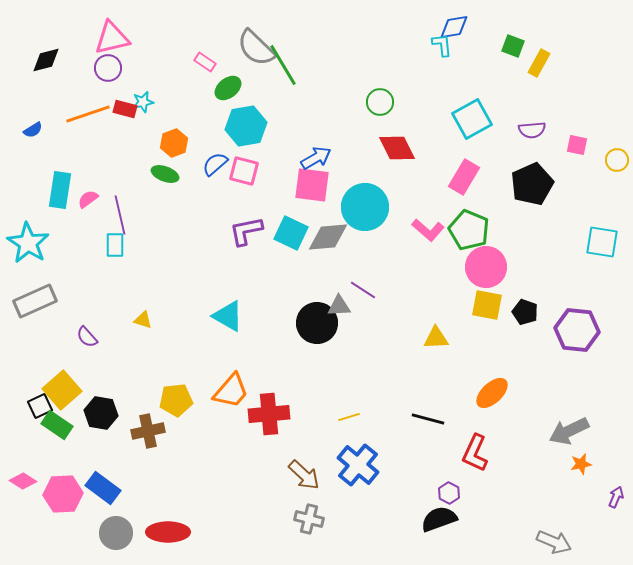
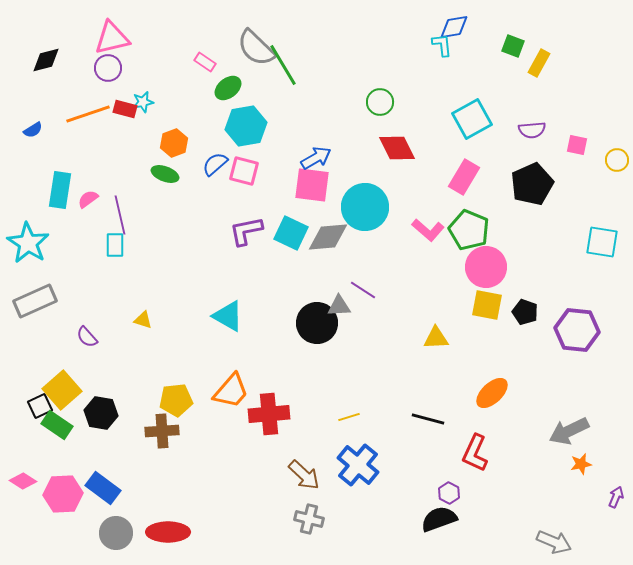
brown cross at (148, 431): moved 14 px right; rotated 8 degrees clockwise
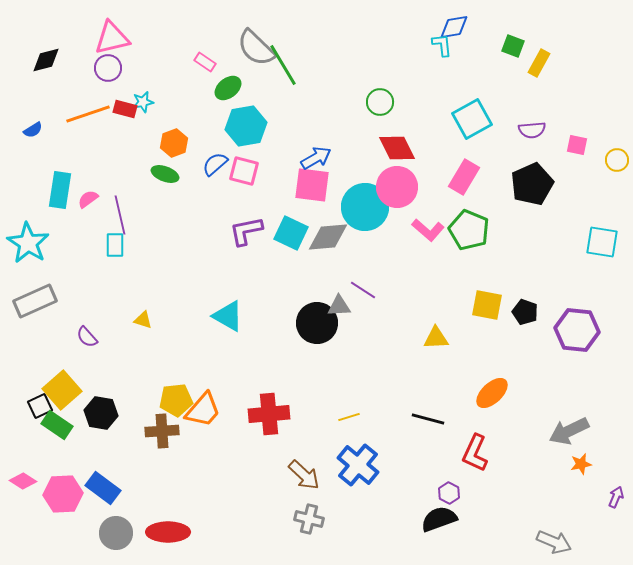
pink circle at (486, 267): moved 89 px left, 80 px up
orange trapezoid at (231, 391): moved 28 px left, 19 px down
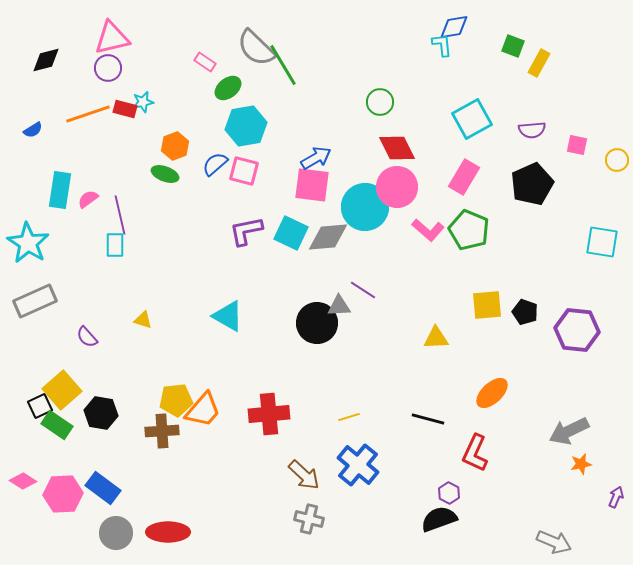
orange hexagon at (174, 143): moved 1 px right, 3 px down
yellow square at (487, 305): rotated 16 degrees counterclockwise
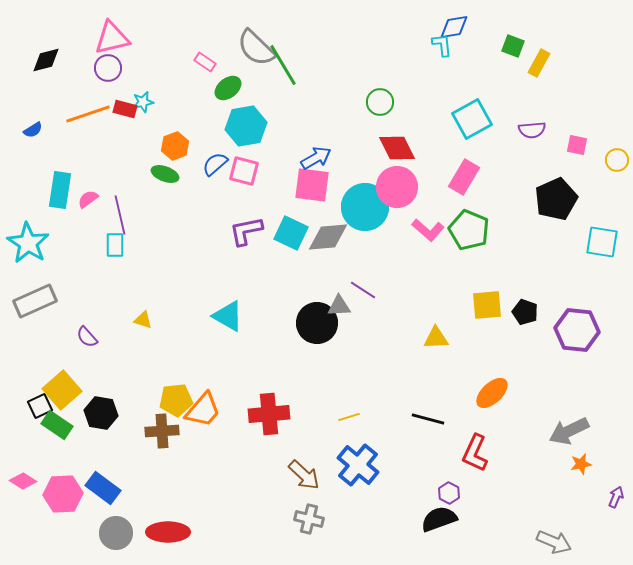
black pentagon at (532, 184): moved 24 px right, 15 px down
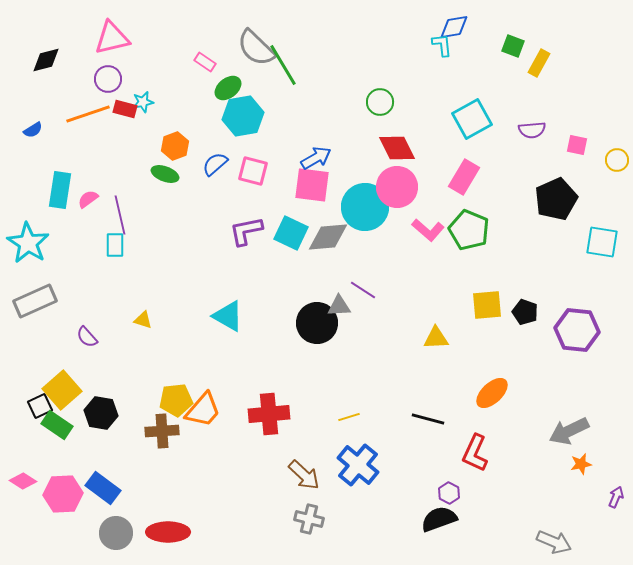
purple circle at (108, 68): moved 11 px down
cyan hexagon at (246, 126): moved 3 px left, 10 px up
pink square at (244, 171): moved 9 px right
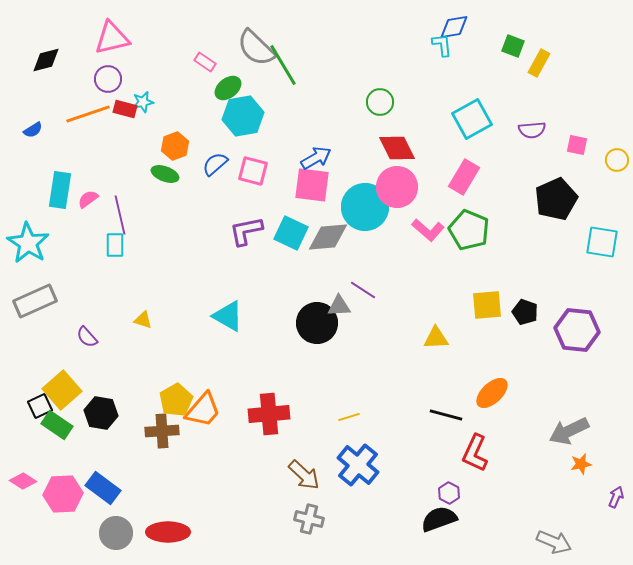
yellow pentagon at (176, 400): rotated 24 degrees counterclockwise
black line at (428, 419): moved 18 px right, 4 px up
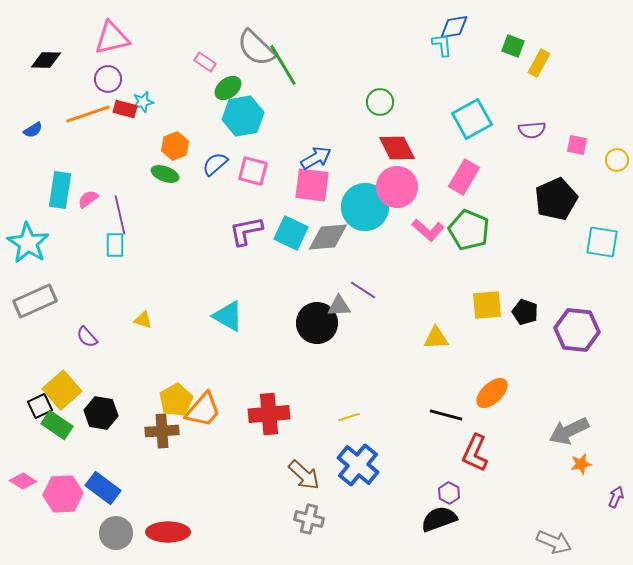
black diamond at (46, 60): rotated 16 degrees clockwise
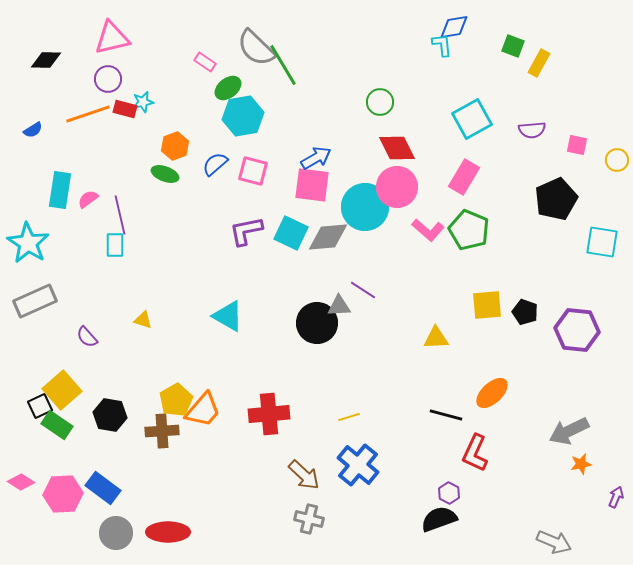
black hexagon at (101, 413): moved 9 px right, 2 px down
pink diamond at (23, 481): moved 2 px left, 1 px down
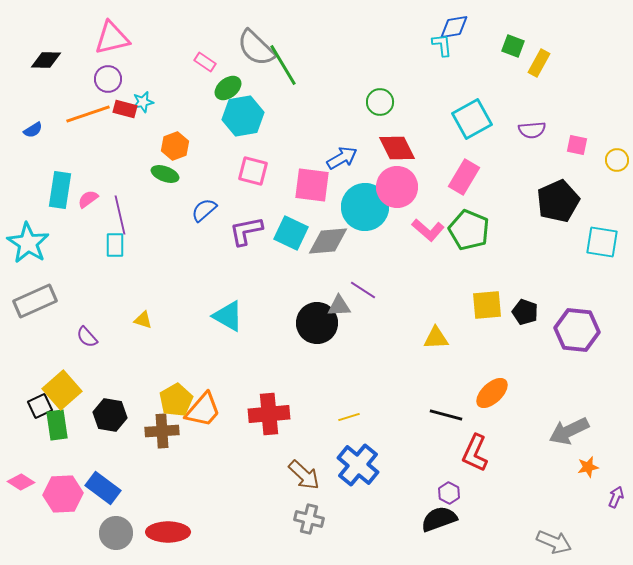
blue arrow at (316, 158): moved 26 px right
blue semicircle at (215, 164): moved 11 px left, 46 px down
black pentagon at (556, 199): moved 2 px right, 2 px down
gray diamond at (328, 237): moved 4 px down
green rectangle at (57, 425): rotated 48 degrees clockwise
orange star at (581, 464): moved 7 px right, 3 px down
